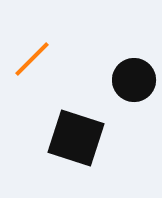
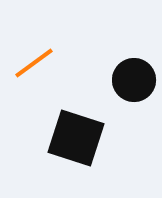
orange line: moved 2 px right, 4 px down; rotated 9 degrees clockwise
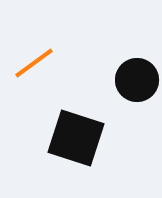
black circle: moved 3 px right
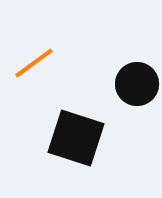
black circle: moved 4 px down
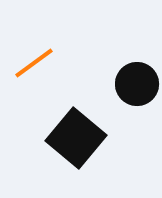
black square: rotated 22 degrees clockwise
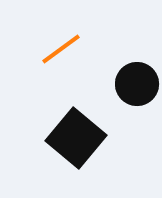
orange line: moved 27 px right, 14 px up
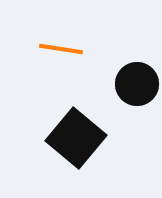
orange line: rotated 45 degrees clockwise
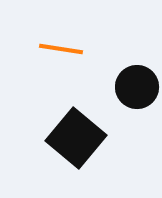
black circle: moved 3 px down
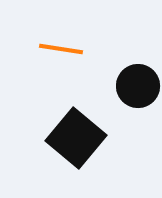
black circle: moved 1 px right, 1 px up
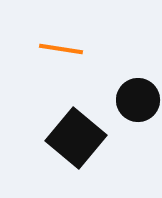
black circle: moved 14 px down
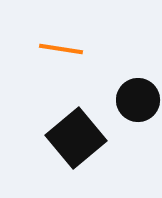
black square: rotated 10 degrees clockwise
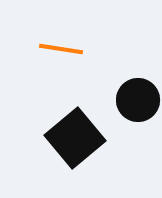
black square: moved 1 px left
